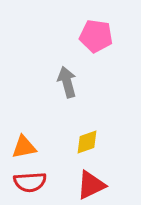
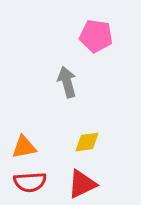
yellow diamond: rotated 12 degrees clockwise
red triangle: moved 9 px left, 1 px up
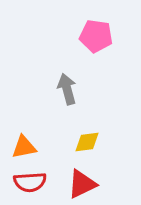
gray arrow: moved 7 px down
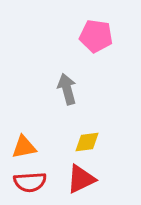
red triangle: moved 1 px left, 5 px up
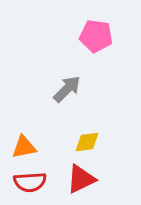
gray arrow: rotated 60 degrees clockwise
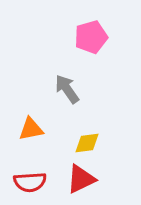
pink pentagon: moved 5 px left, 1 px down; rotated 24 degrees counterclockwise
gray arrow: rotated 80 degrees counterclockwise
yellow diamond: moved 1 px down
orange triangle: moved 7 px right, 18 px up
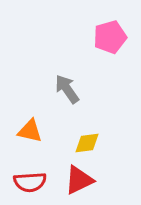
pink pentagon: moved 19 px right
orange triangle: moved 1 px left, 2 px down; rotated 24 degrees clockwise
red triangle: moved 2 px left, 1 px down
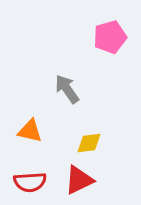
yellow diamond: moved 2 px right
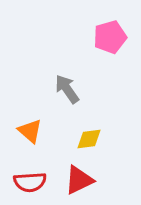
orange triangle: rotated 28 degrees clockwise
yellow diamond: moved 4 px up
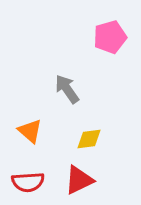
red semicircle: moved 2 px left
